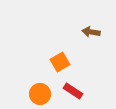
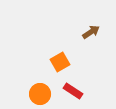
brown arrow: rotated 138 degrees clockwise
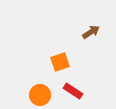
orange square: rotated 12 degrees clockwise
orange circle: moved 1 px down
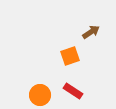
orange square: moved 10 px right, 6 px up
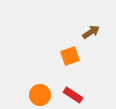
red rectangle: moved 4 px down
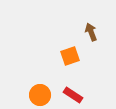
brown arrow: rotated 78 degrees counterclockwise
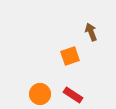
orange circle: moved 1 px up
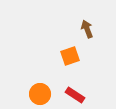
brown arrow: moved 4 px left, 3 px up
red rectangle: moved 2 px right
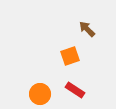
brown arrow: rotated 24 degrees counterclockwise
red rectangle: moved 5 px up
